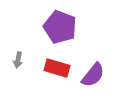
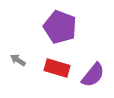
gray arrow: rotated 112 degrees clockwise
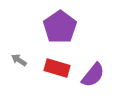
purple pentagon: rotated 16 degrees clockwise
gray arrow: moved 1 px right
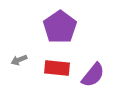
gray arrow: rotated 56 degrees counterclockwise
red rectangle: rotated 10 degrees counterclockwise
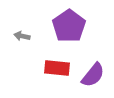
purple pentagon: moved 9 px right, 1 px up
gray arrow: moved 3 px right, 24 px up; rotated 35 degrees clockwise
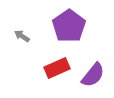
gray arrow: rotated 21 degrees clockwise
red rectangle: rotated 30 degrees counterclockwise
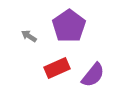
gray arrow: moved 7 px right
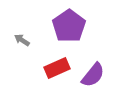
gray arrow: moved 7 px left, 4 px down
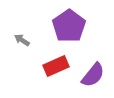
red rectangle: moved 1 px left, 2 px up
